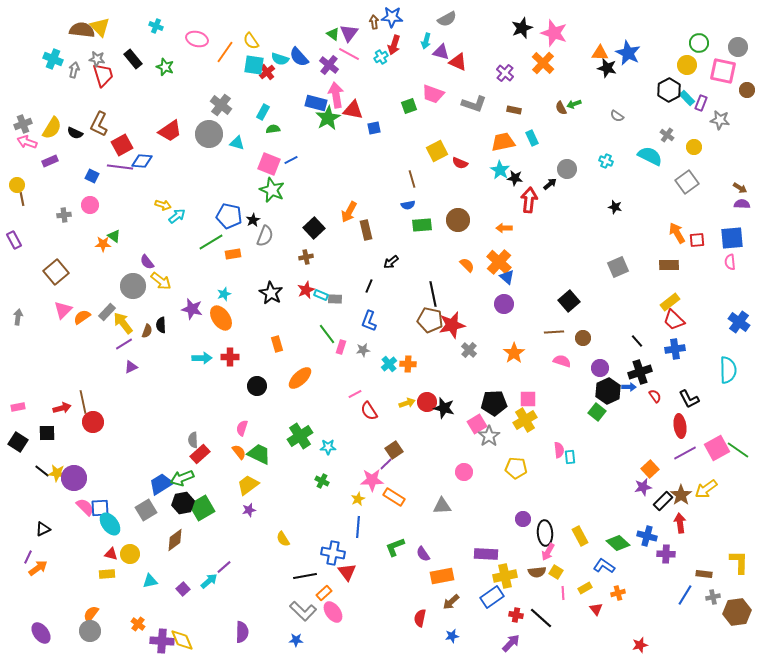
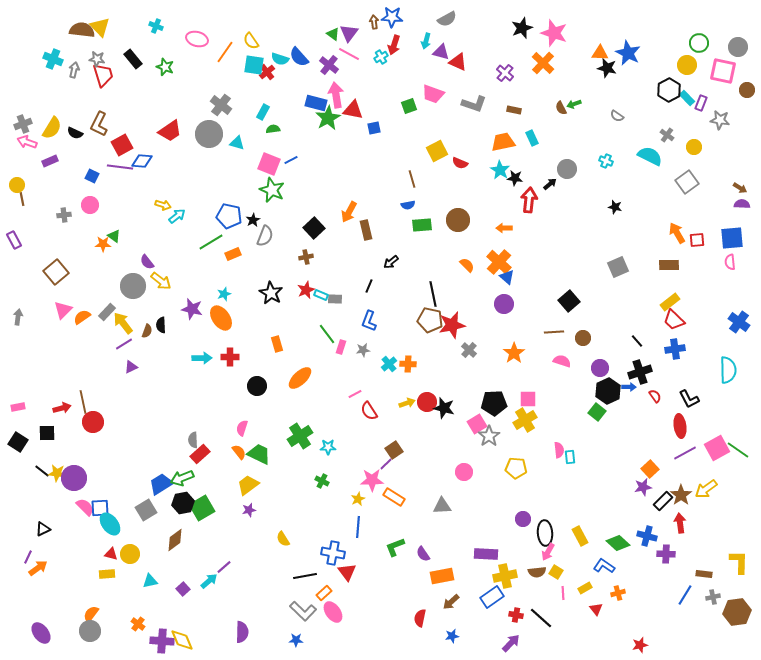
orange rectangle at (233, 254): rotated 14 degrees counterclockwise
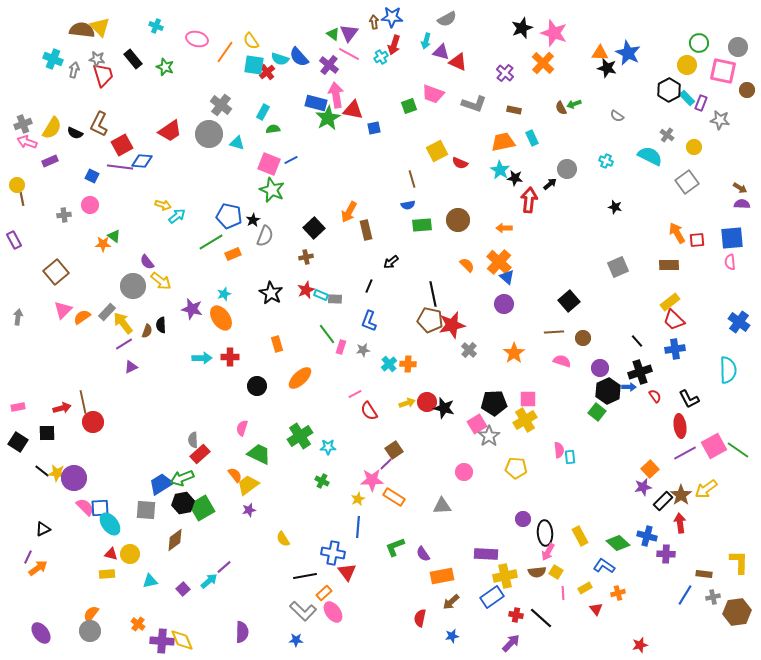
pink square at (717, 448): moved 3 px left, 2 px up
orange semicircle at (239, 452): moved 4 px left, 23 px down
gray square at (146, 510): rotated 35 degrees clockwise
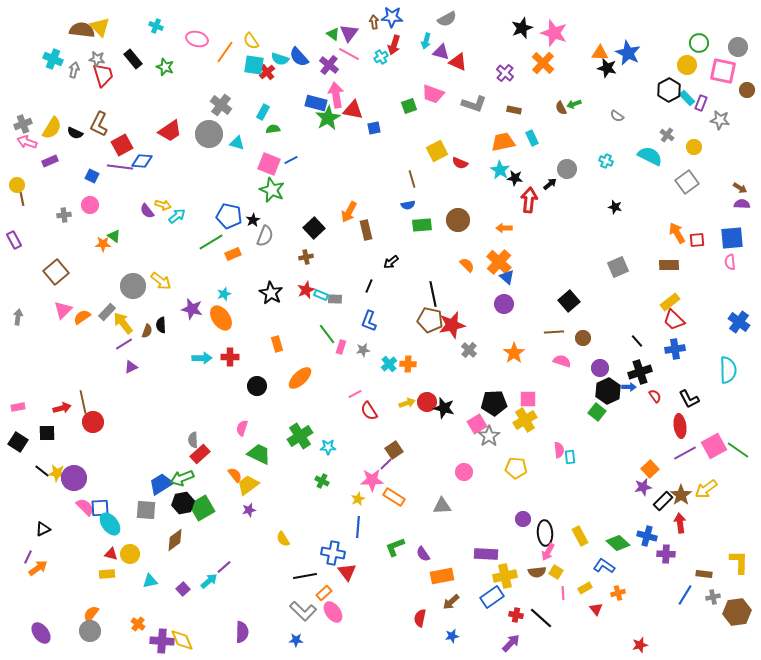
purple semicircle at (147, 262): moved 51 px up
